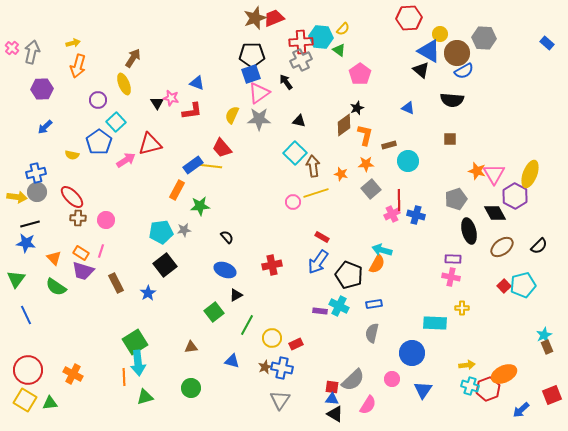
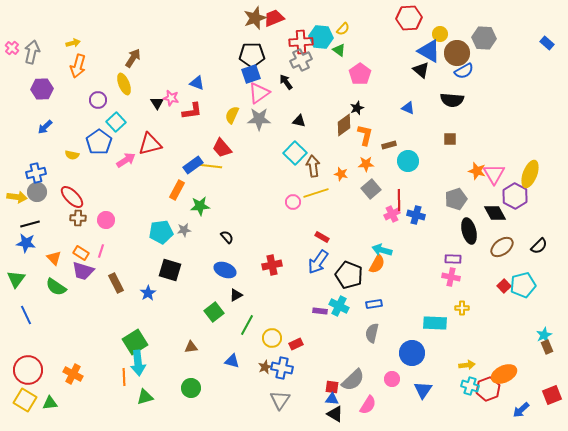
black square at (165, 265): moved 5 px right, 5 px down; rotated 35 degrees counterclockwise
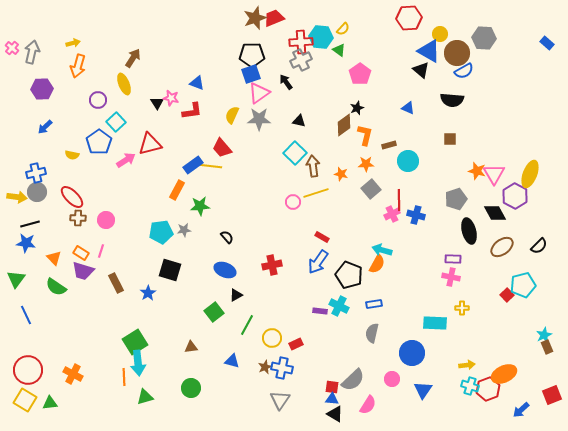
red square at (504, 286): moved 3 px right, 9 px down
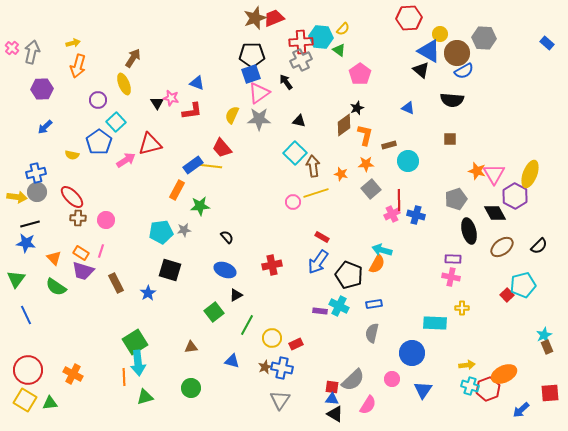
red square at (552, 395): moved 2 px left, 2 px up; rotated 18 degrees clockwise
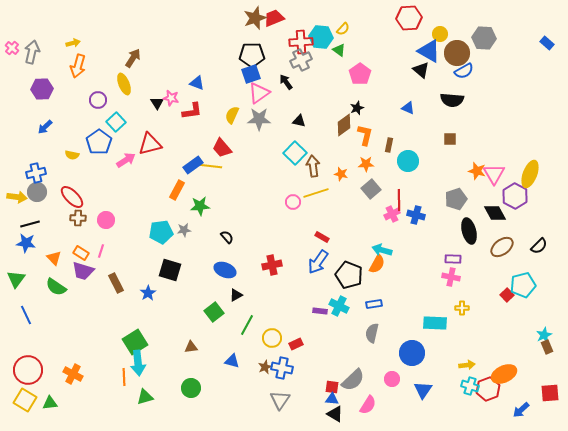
brown rectangle at (389, 145): rotated 64 degrees counterclockwise
